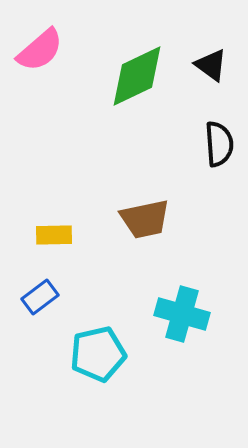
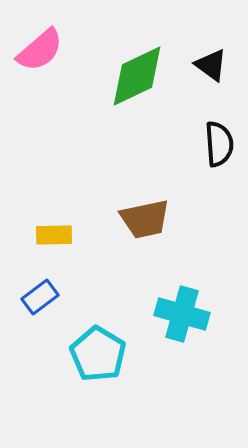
cyan pentagon: rotated 28 degrees counterclockwise
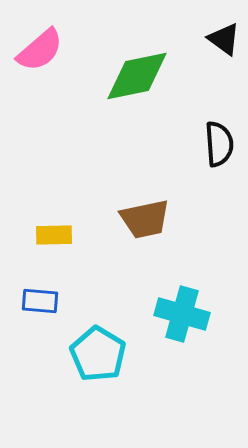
black triangle: moved 13 px right, 26 px up
green diamond: rotated 14 degrees clockwise
blue rectangle: moved 4 px down; rotated 42 degrees clockwise
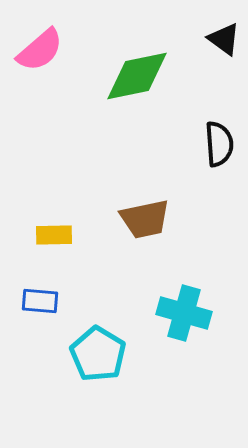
cyan cross: moved 2 px right, 1 px up
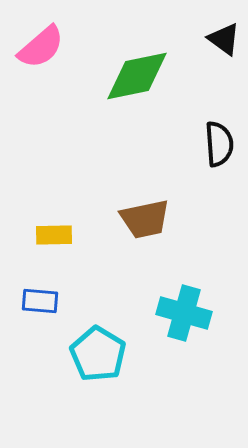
pink semicircle: moved 1 px right, 3 px up
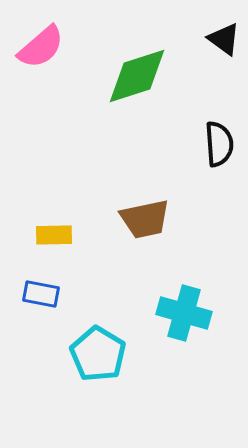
green diamond: rotated 6 degrees counterclockwise
blue rectangle: moved 1 px right, 7 px up; rotated 6 degrees clockwise
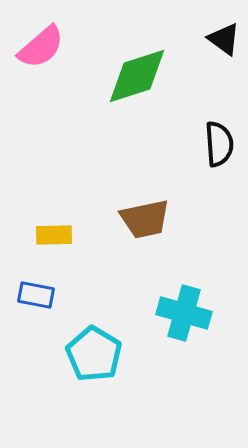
blue rectangle: moved 5 px left, 1 px down
cyan pentagon: moved 4 px left
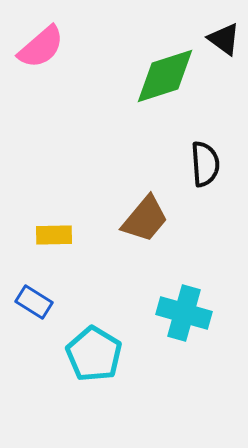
green diamond: moved 28 px right
black semicircle: moved 14 px left, 20 px down
brown trapezoid: rotated 38 degrees counterclockwise
blue rectangle: moved 2 px left, 7 px down; rotated 21 degrees clockwise
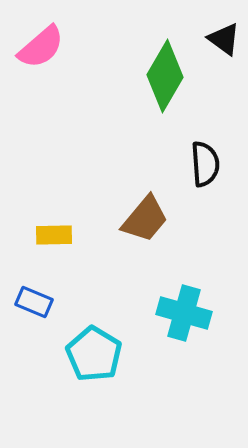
green diamond: rotated 42 degrees counterclockwise
blue rectangle: rotated 9 degrees counterclockwise
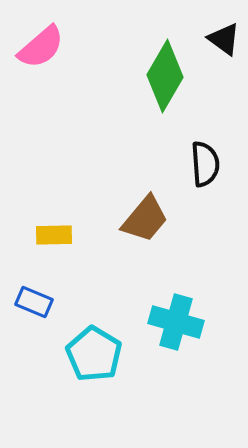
cyan cross: moved 8 px left, 9 px down
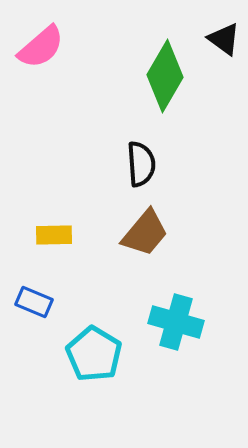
black semicircle: moved 64 px left
brown trapezoid: moved 14 px down
